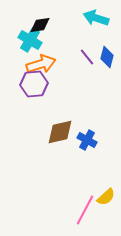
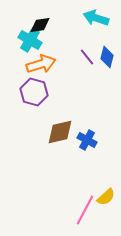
purple hexagon: moved 8 px down; rotated 20 degrees clockwise
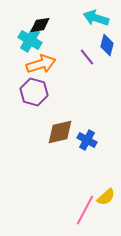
blue diamond: moved 12 px up
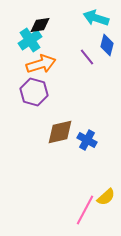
cyan cross: rotated 25 degrees clockwise
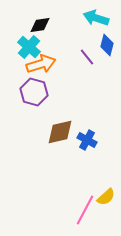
cyan cross: moved 1 px left, 7 px down; rotated 15 degrees counterclockwise
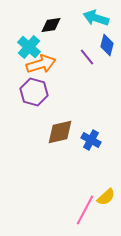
black diamond: moved 11 px right
blue cross: moved 4 px right
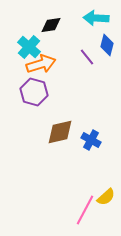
cyan arrow: rotated 15 degrees counterclockwise
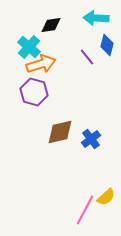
blue cross: moved 1 px up; rotated 24 degrees clockwise
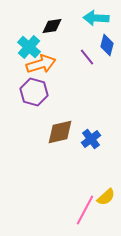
black diamond: moved 1 px right, 1 px down
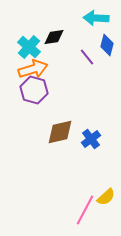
black diamond: moved 2 px right, 11 px down
orange arrow: moved 8 px left, 5 px down
purple hexagon: moved 2 px up
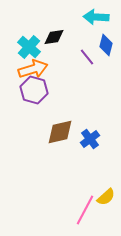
cyan arrow: moved 1 px up
blue diamond: moved 1 px left
blue cross: moved 1 px left
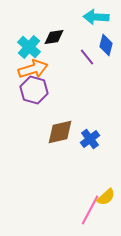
pink line: moved 5 px right
